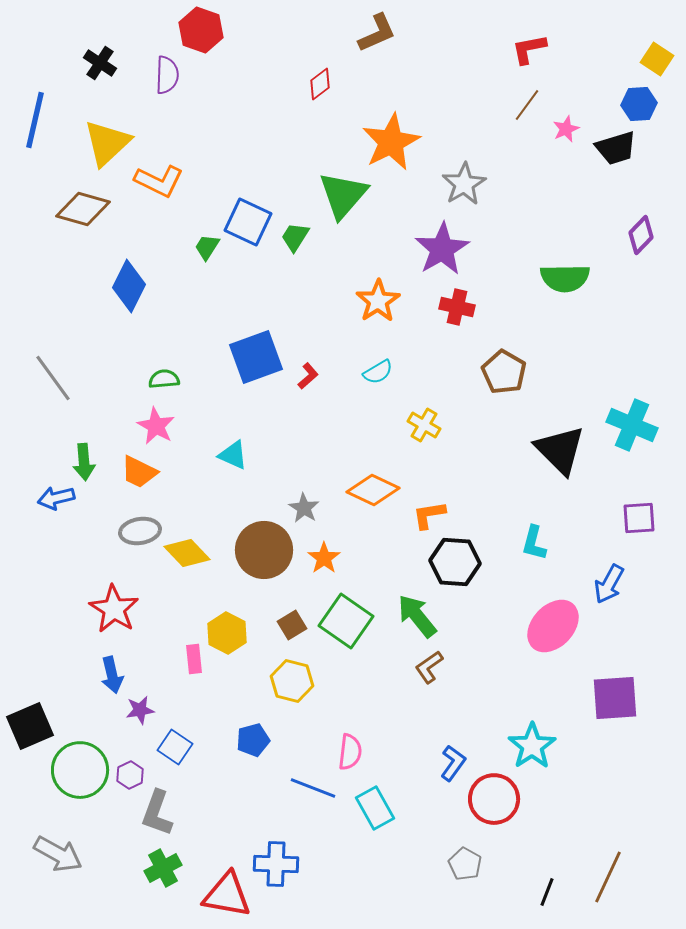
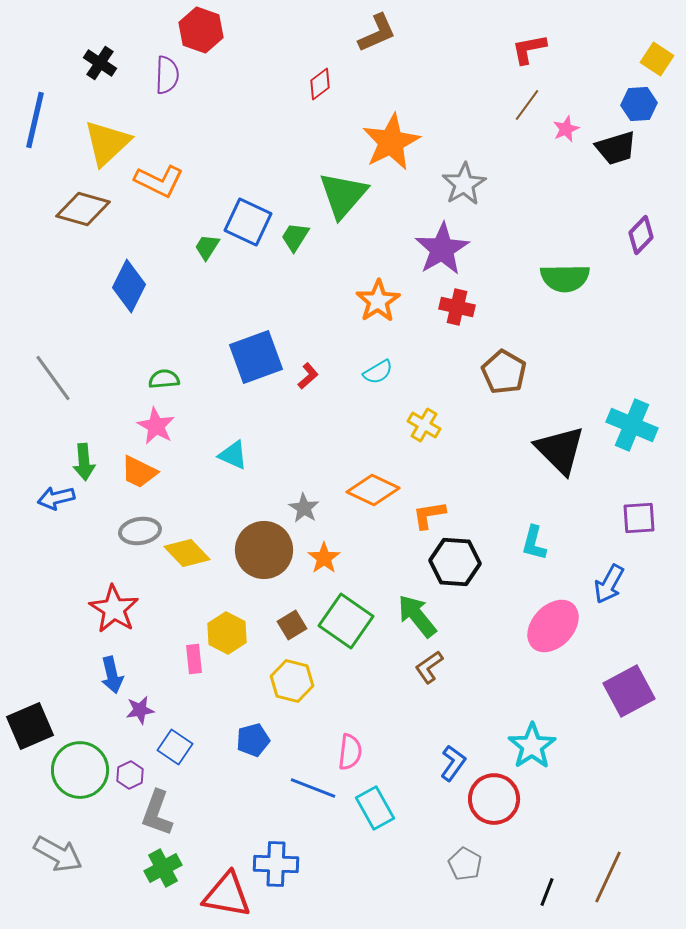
purple square at (615, 698): moved 14 px right, 7 px up; rotated 24 degrees counterclockwise
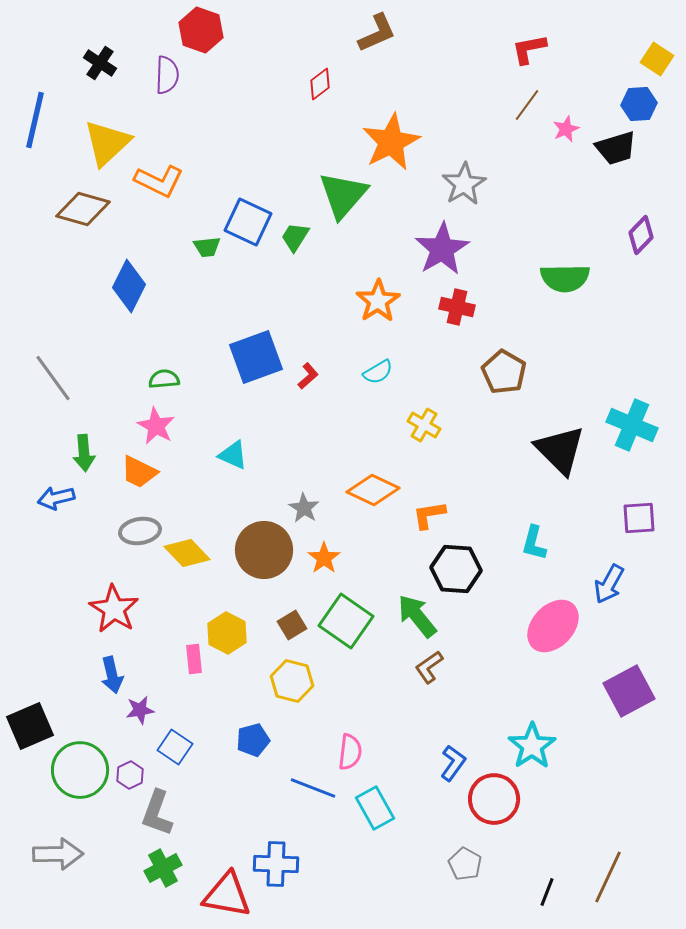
green trapezoid at (207, 247): rotated 128 degrees counterclockwise
green arrow at (84, 462): moved 9 px up
black hexagon at (455, 562): moved 1 px right, 7 px down
gray arrow at (58, 854): rotated 30 degrees counterclockwise
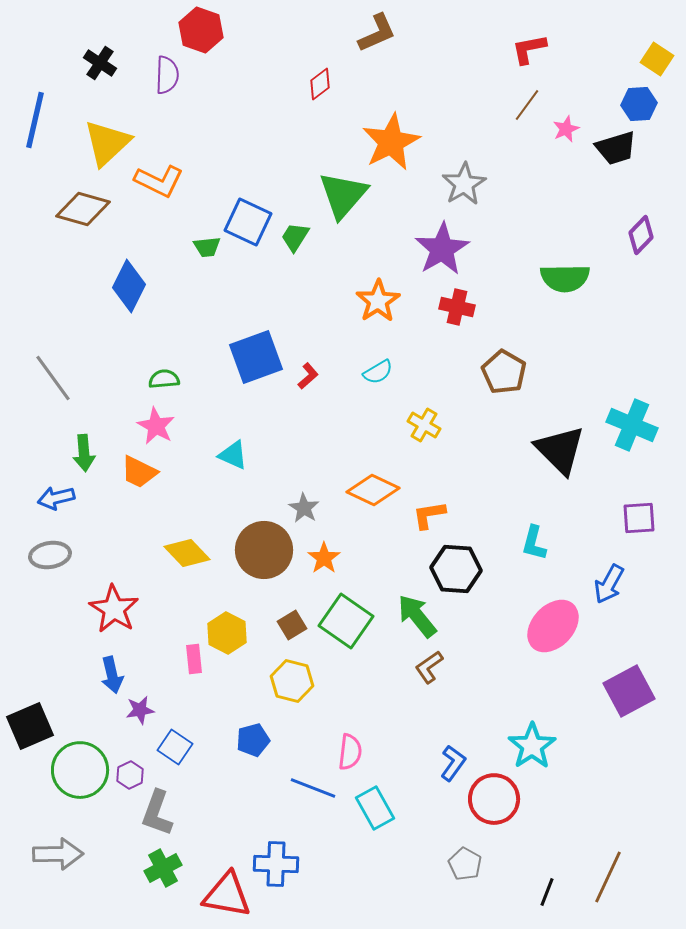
gray ellipse at (140, 531): moved 90 px left, 24 px down
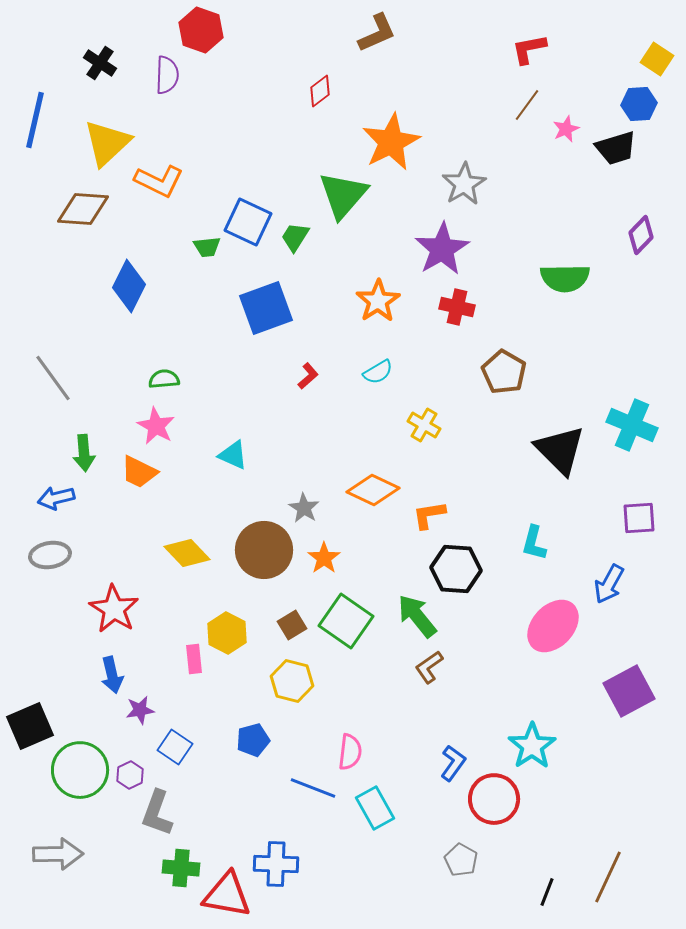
red diamond at (320, 84): moved 7 px down
brown diamond at (83, 209): rotated 12 degrees counterclockwise
blue square at (256, 357): moved 10 px right, 49 px up
gray pentagon at (465, 864): moved 4 px left, 4 px up
green cross at (163, 868): moved 18 px right; rotated 33 degrees clockwise
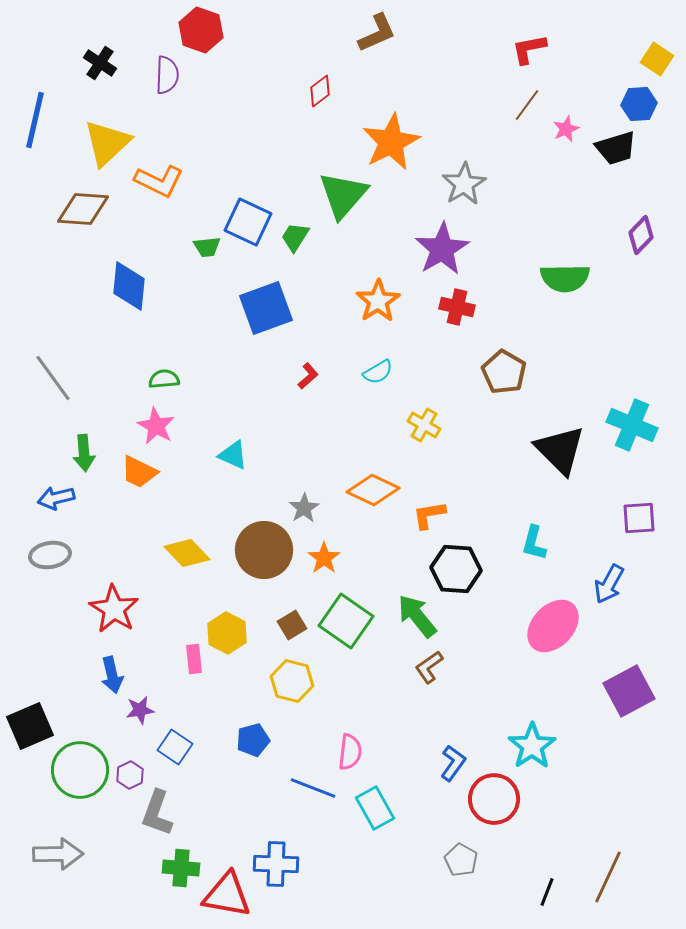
blue diamond at (129, 286): rotated 21 degrees counterclockwise
gray star at (304, 508): rotated 8 degrees clockwise
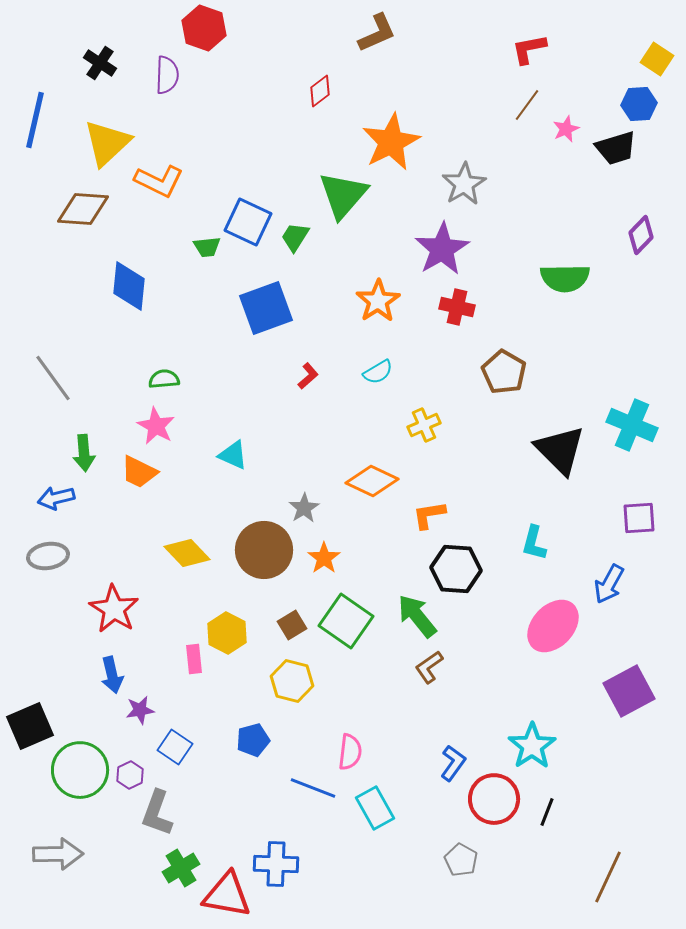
red hexagon at (201, 30): moved 3 px right, 2 px up
yellow cross at (424, 425): rotated 36 degrees clockwise
orange diamond at (373, 490): moved 1 px left, 9 px up
gray ellipse at (50, 555): moved 2 px left, 1 px down
green cross at (181, 868): rotated 36 degrees counterclockwise
black line at (547, 892): moved 80 px up
